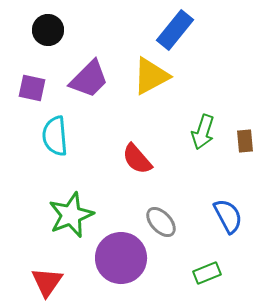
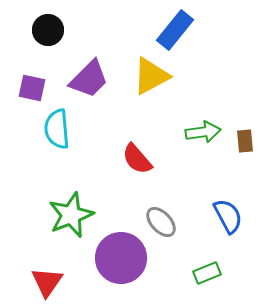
green arrow: rotated 116 degrees counterclockwise
cyan semicircle: moved 2 px right, 7 px up
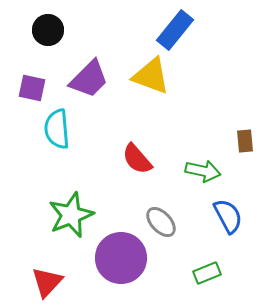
yellow triangle: rotated 48 degrees clockwise
green arrow: moved 39 px down; rotated 20 degrees clockwise
red triangle: rotated 8 degrees clockwise
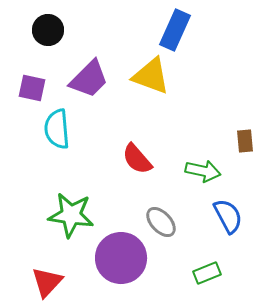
blue rectangle: rotated 15 degrees counterclockwise
green star: rotated 30 degrees clockwise
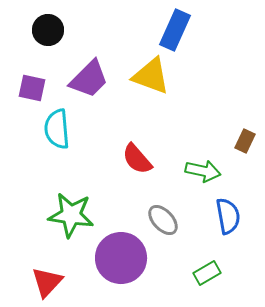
brown rectangle: rotated 30 degrees clockwise
blue semicircle: rotated 18 degrees clockwise
gray ellipse: moved 2 px right, 2 px up
green rectangle: rotated 8 degrees counterclockwise
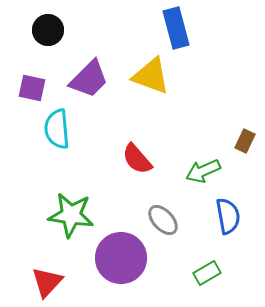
blue rectangle: moved 1 px right, 2 px up; rotated 39 degrees counterclockwise
green arrow: rotated 144 degrees clockwise
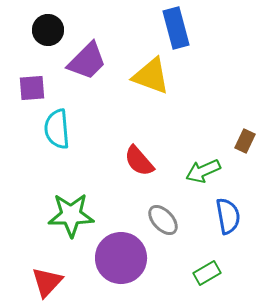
purple trapezoid: moved 2 px left, 18 px up
purple square: rotated 16 degrees counterclockwise
red semicircle: moved 2 px right, 2 px down
green star: rotated 9 degrees counterclockwise
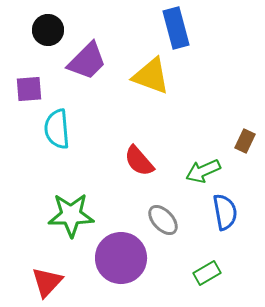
purple square: moved 3 px left, 1 px down
blue semicircle: moved 3 px left, 4 px up
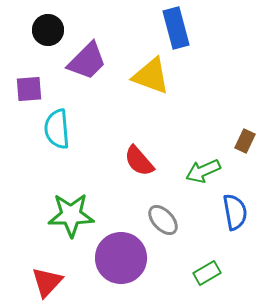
blue semicircle: moved 10 px right
